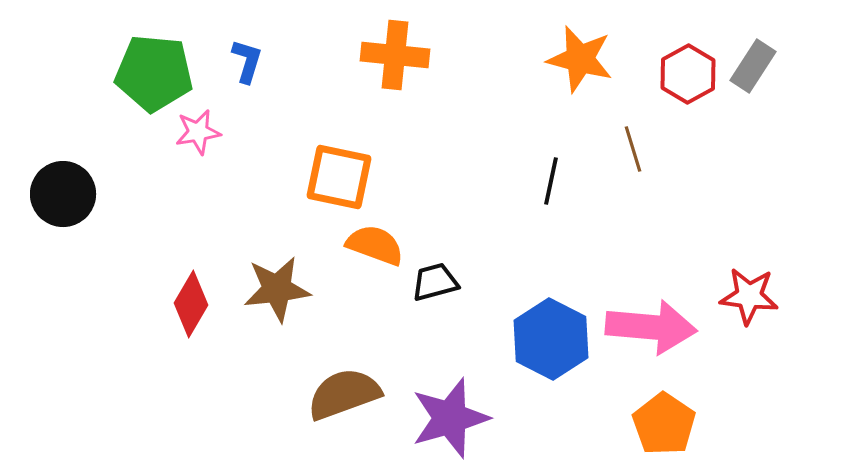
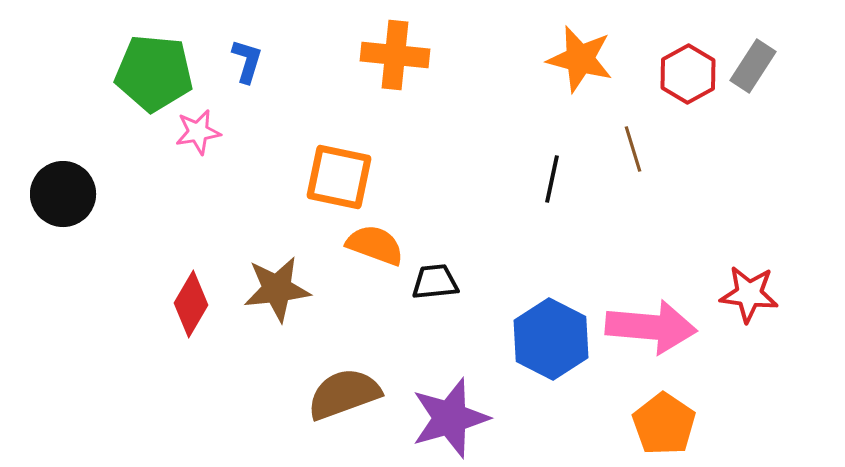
black line: moved 1 px right, 2 px up
black trapezoid: rotated 9 degrees clockwise
red star: moved 2 px up
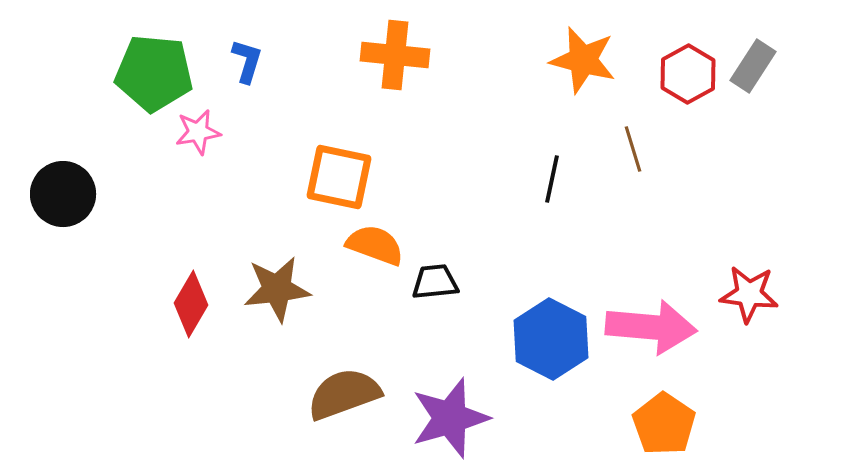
orange star: moved 3 px right, 1 px down
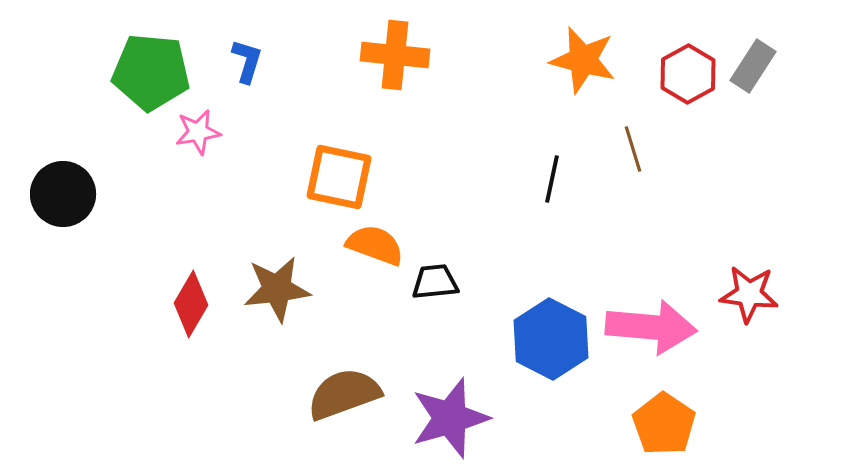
green pentagon: moved 3 px left, 1 px up
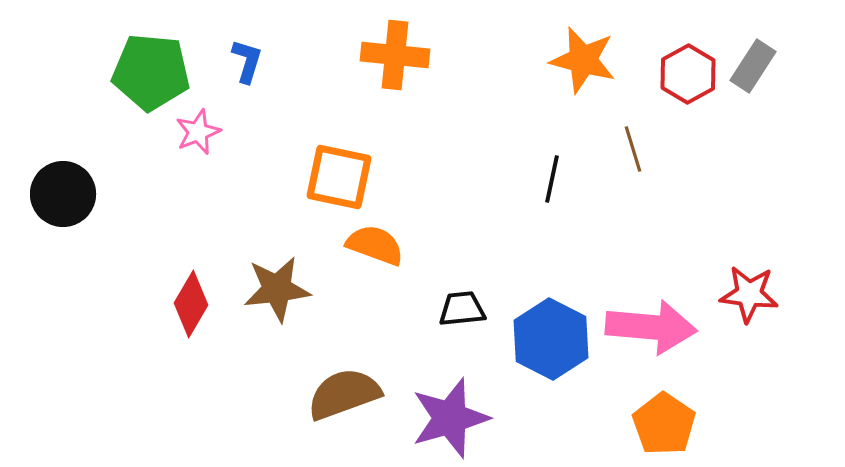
pink star: rotated 12 degrees counterclockwise
black trapezoid: moved 27 px right, 27 px down
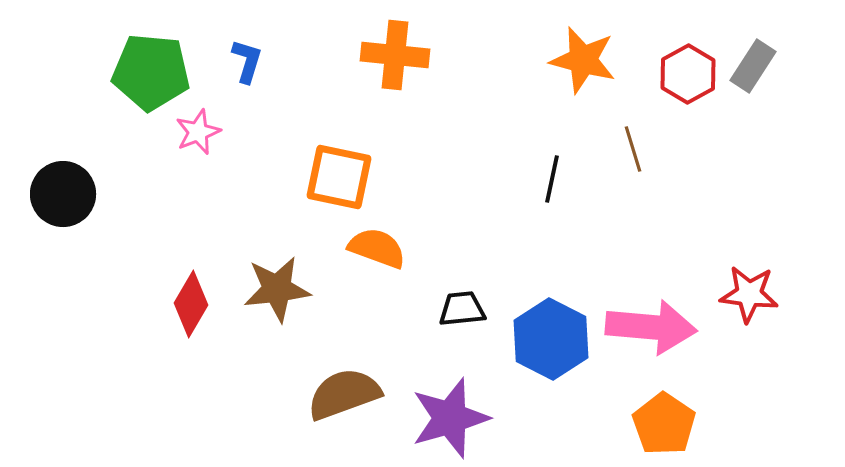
orange semicircle: moved 2 px right, 3 px down
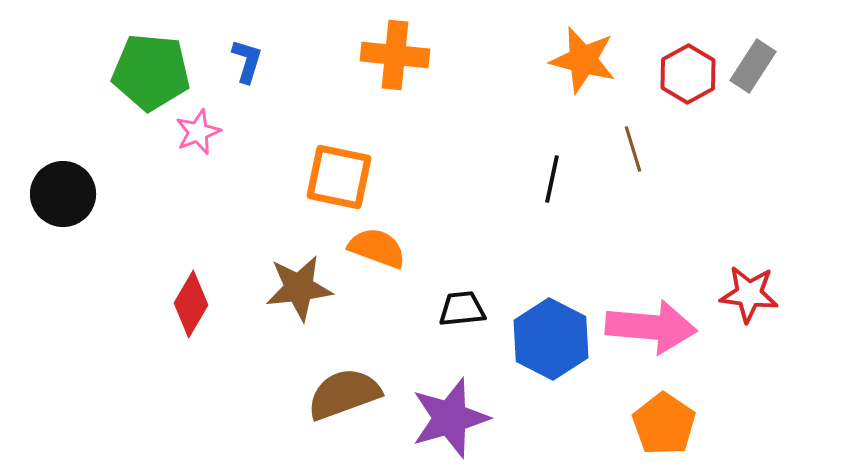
brown star: moved 22 px right, 1 px up
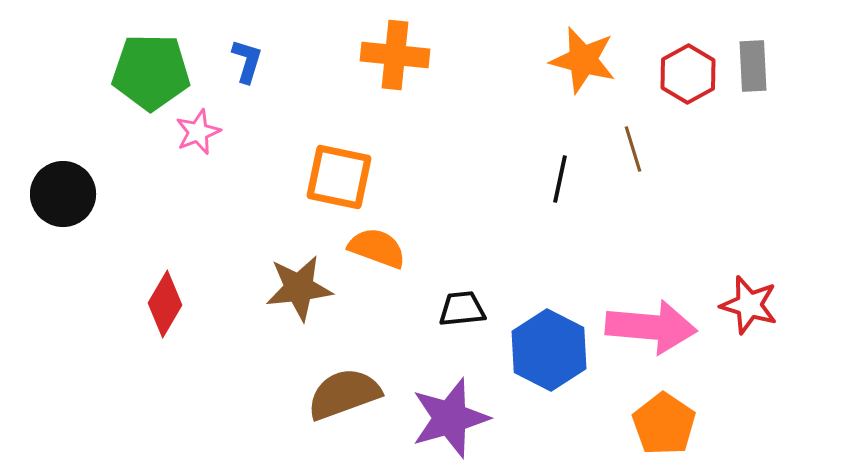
gray rectangle: rotated 36 degrees counterclockwise
green pentagon: rotated 4 degrees counterclockwise
black line: moved 8 px right
red star: moved 11 px down; rotated 10 degrees clockwise
red diamond: moved 26 px left
blue hexagon: moved 2 px left, 11 px down
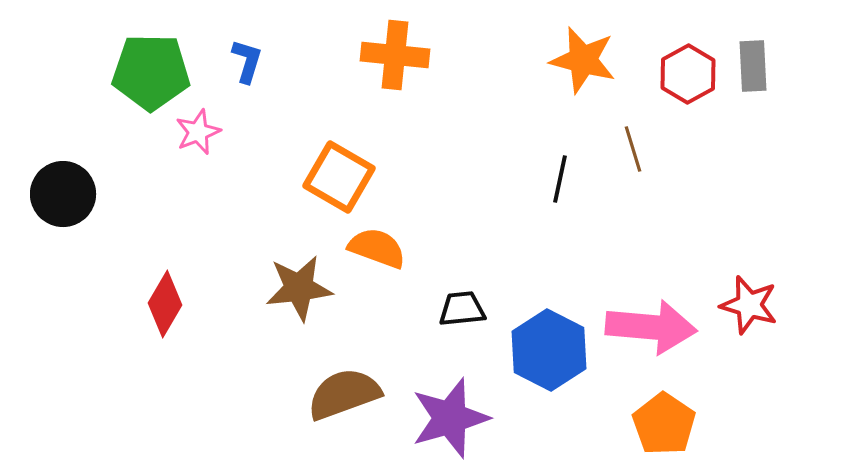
orange square: rotated 18 degrees clockwise
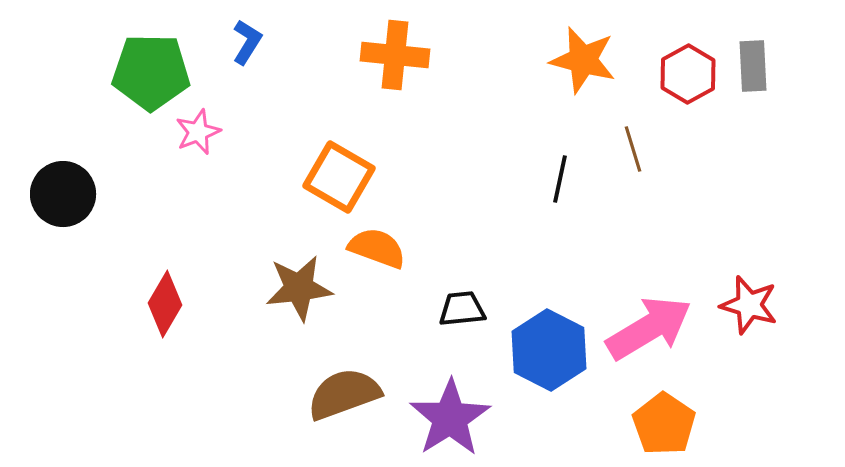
blue L-shape: moved 19 px up; rotated 15 degrees clockwise
pink arrow: moved 2 px left, 1 px down; rotated 36 degrees counterclockwise
purple star: rotated 16 degrees counterclockwise
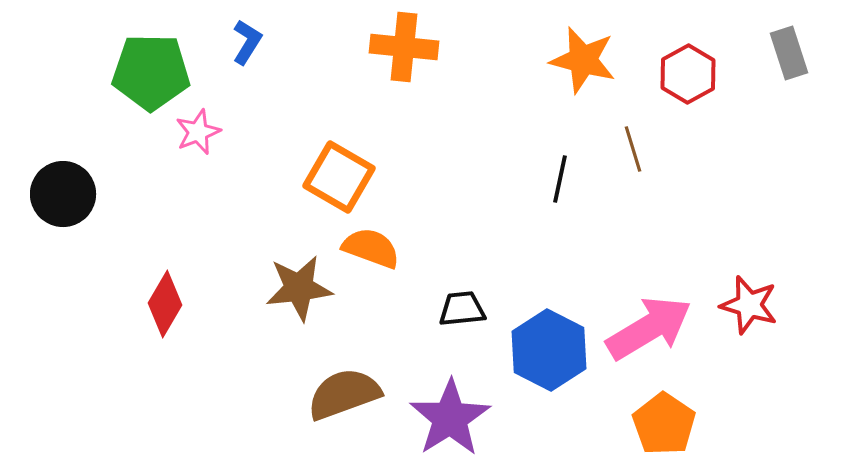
orange cross: moved 9 px right, 8 px up
gray rectangle: moved 36 px right, 13 px up; rotated 15 degrees counterclockwise
orange semicircle: moved 6 px left
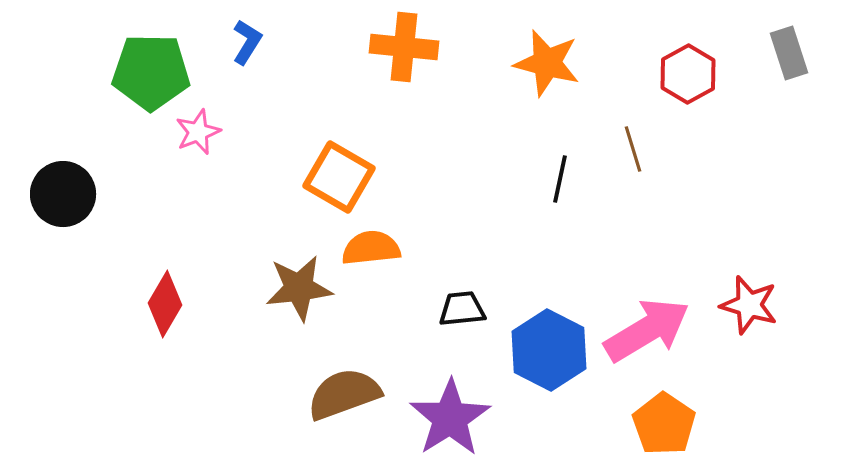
orange star: moved 36 px left, 3 px down
orange semicircle: rotated 26 degrees counterclockwise
pink arrow: moved 2 px left, 2 px down
